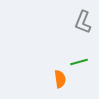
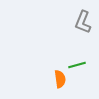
green line: moved 2 px left, 3 px down
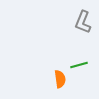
green line: moved 2 px right
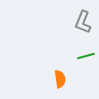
green line: moved 7 px right, 9 px up
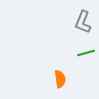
green line: moved 3 px up
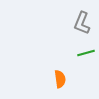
gray L-shape: moved 1 px left, 1 px down
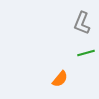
orange semicircle: rotated 48 degrees clockwise
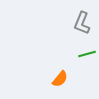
green line: moved 1 px right, 1 px down
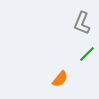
green line: rotated 30 degrees counterclockwise
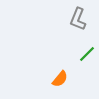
gray L-shape: moved 4 px left, 4 px up
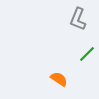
orange semicircle: moved 1 px left; rotated 96 degrees counterclockwise
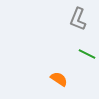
green line: rotated 72 degrees clockwise
